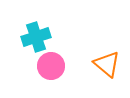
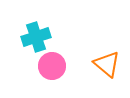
pink circle: moved 1 px right
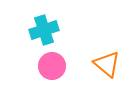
cyan cross: moved 8 px right, 7 px up
